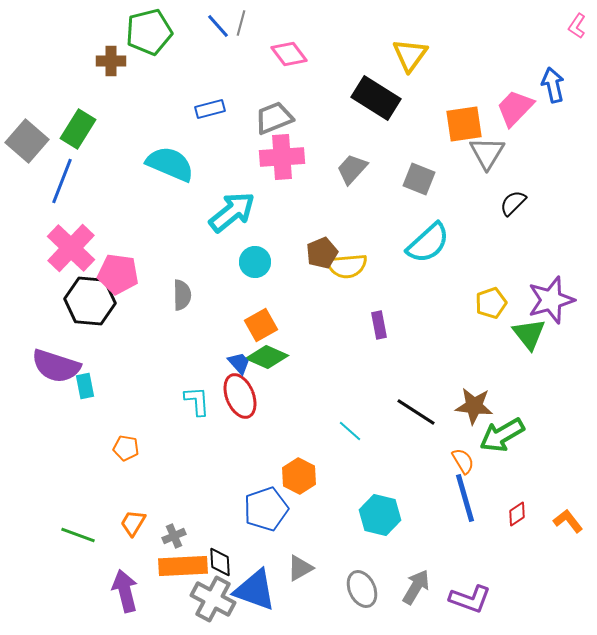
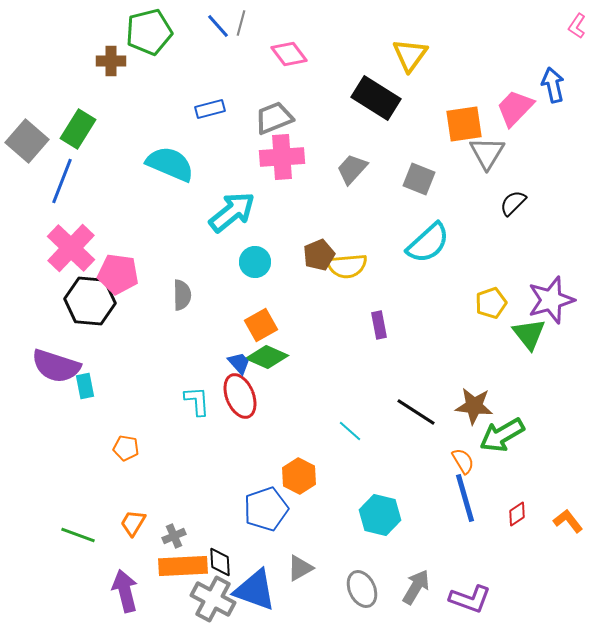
brown pentagon at (322, 253): moved 3 px left, 2 px down
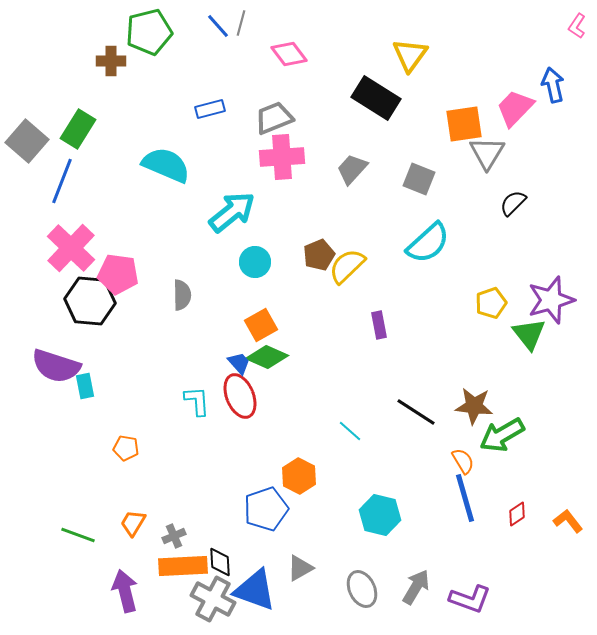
cyan semicircle at (170, 164): moved 4 px left, 1 px down
yellow semicircle at (347, 266): rotated 141 degrees clockwise
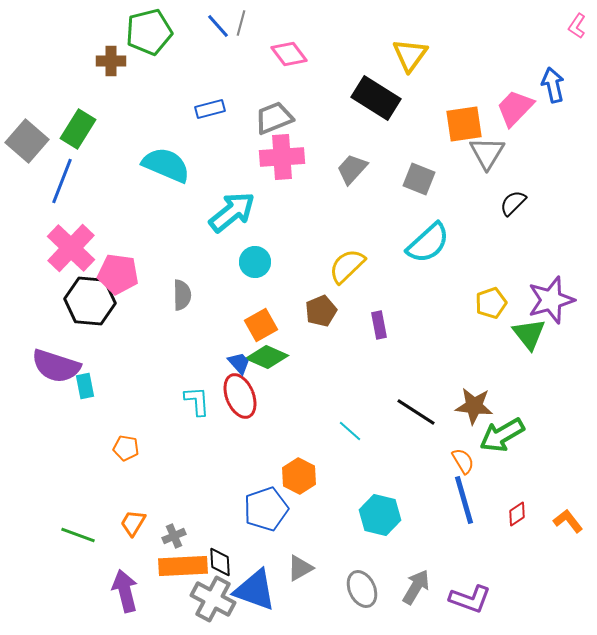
brown pentagon at (319, 255): moved 2 px right, 56 px down
blue line at (465, 498): moved 1 px left, 2 px down
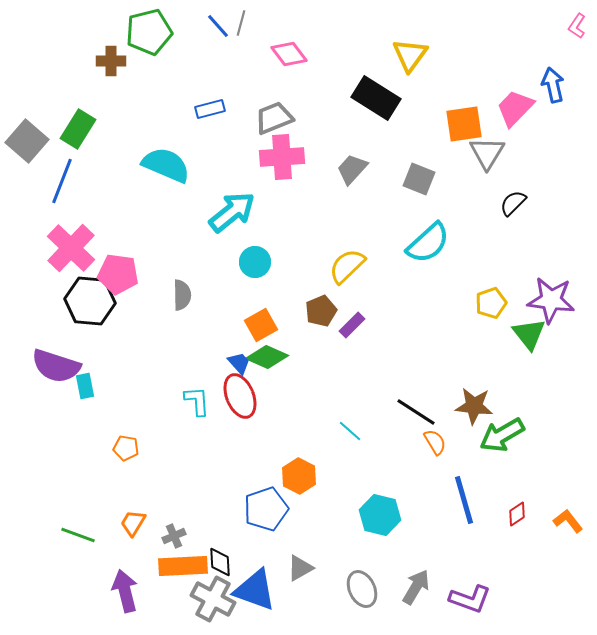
purple star at (551, 300): rotated 24 degrees clockwise
purple rectangle at (379, 325): moved 27 px left; rotated 56 degrees clockwise
orange semicircle at (463, 461): moved 28 px left, 19 px up
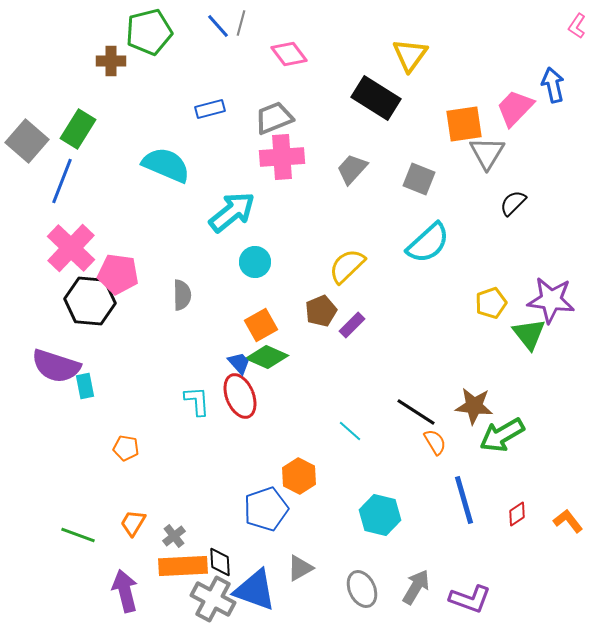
gray cross at (174, 536): rotated 15 degrees counterclockwise
